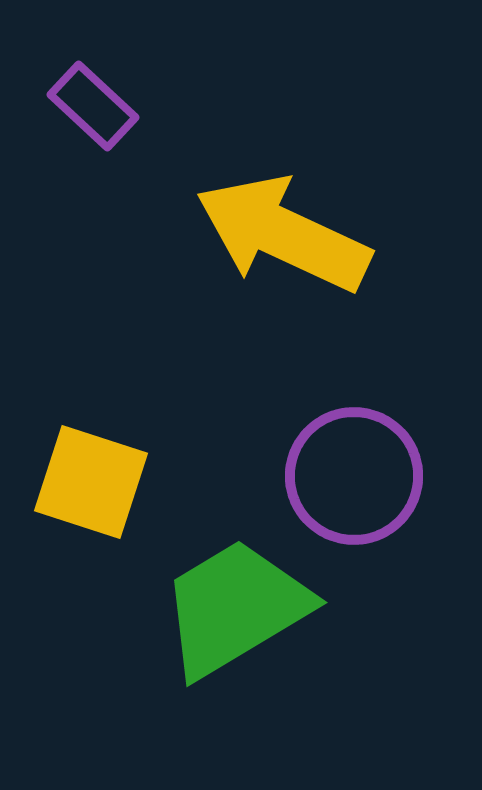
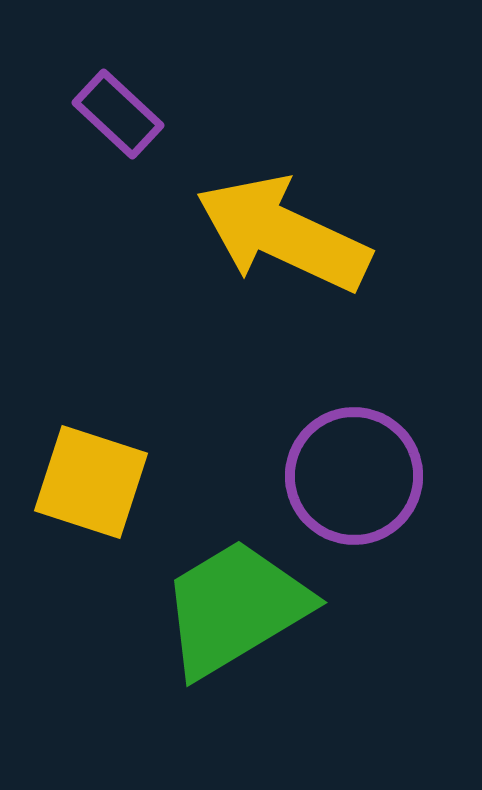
purple rectangle: moved 25 px right, 8 px down
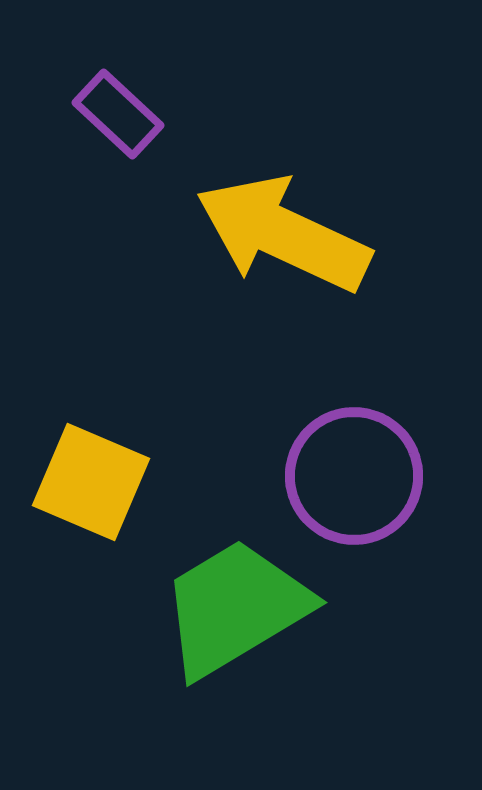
yellow square: rotated 5 degrees clockwise
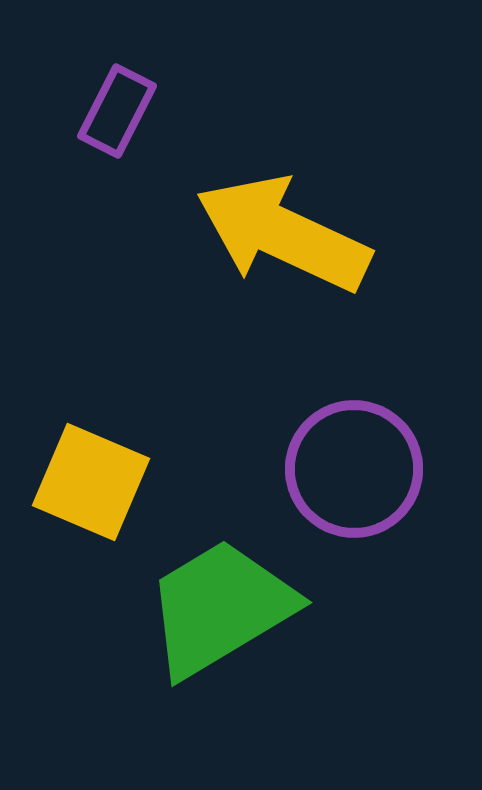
purple rectangle: moved 1 px left, 3 px up; rotated 74 degrees clockwise
purple circle: moved 7 px up
green trapezoid: moved 15 px left
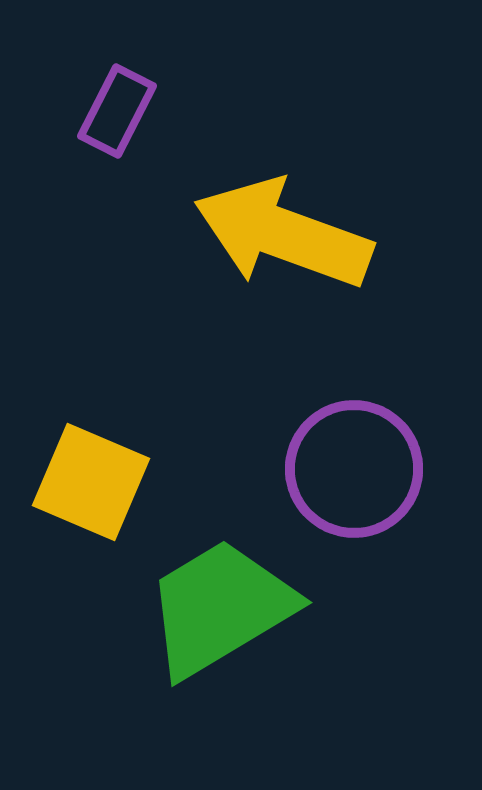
yellow arrow: rotated 5 degrees counterclockwise
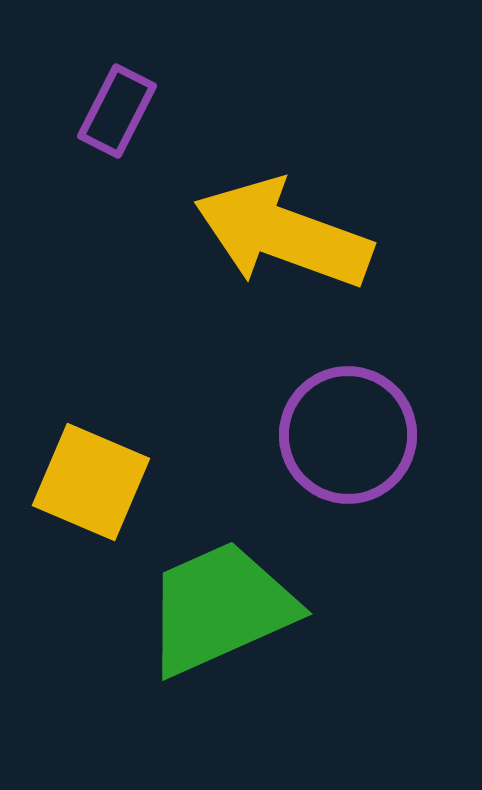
purple circle: moved 6 px left, 34 px up
green trapezoid: rotated 7 degrees clockwise
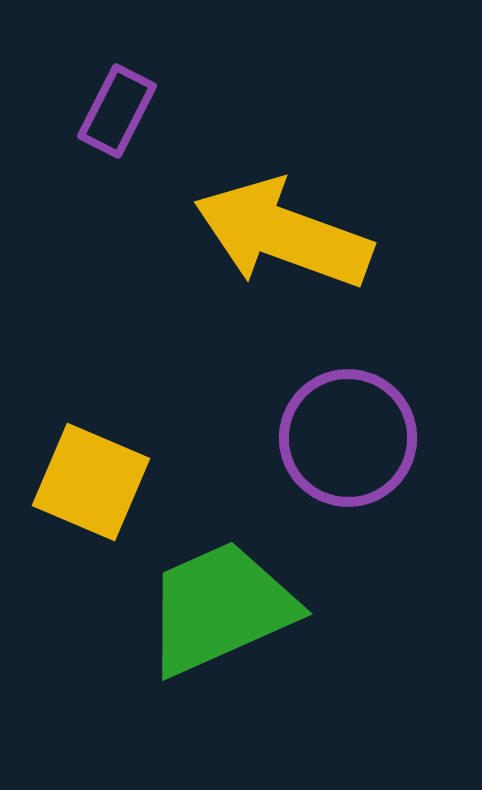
purple circle: moved 3 px down
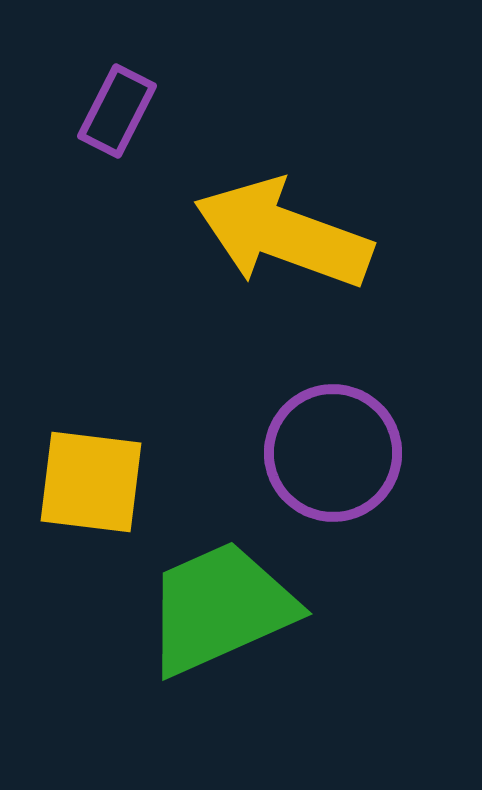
purple circle: moved 15 px left, 15 px down
yellow square: rotated 16 degrees counterclockwise
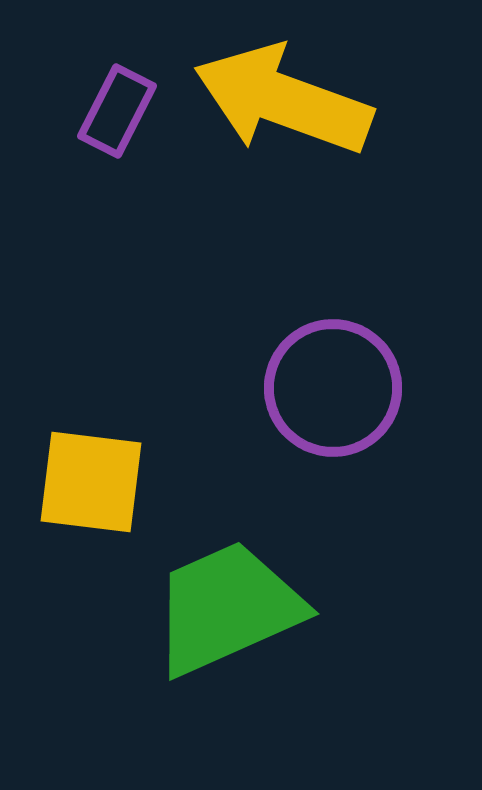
yellow arrow: moved 134 px up
purple circle: moved 65 px up
green trapezoid: moved 7 px right
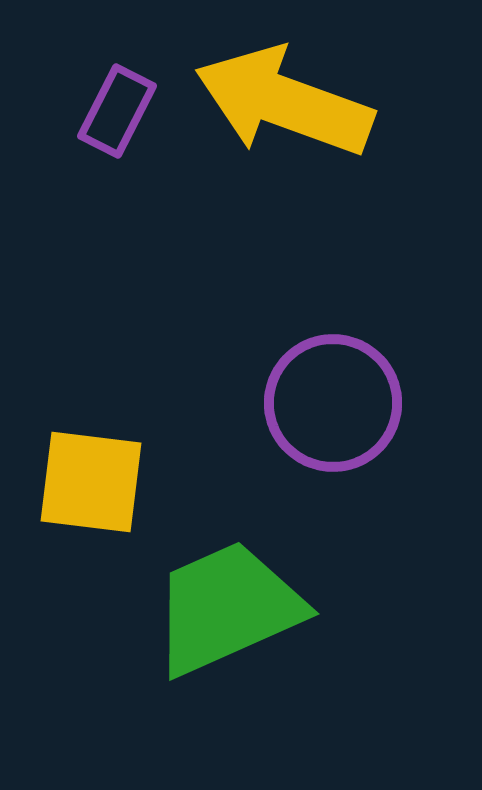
yellow arrow: moved 1 px right, 2 px down
purple circle: moved 15 px down
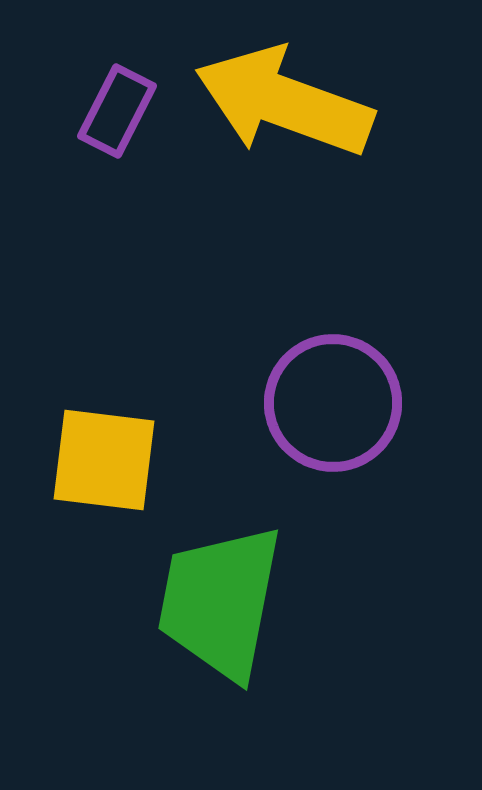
yellow square: moved 13 px right, 22 px up
green trapezoid: moved 7 px left, 6 px up; rotated 55 degrees counterclockwise
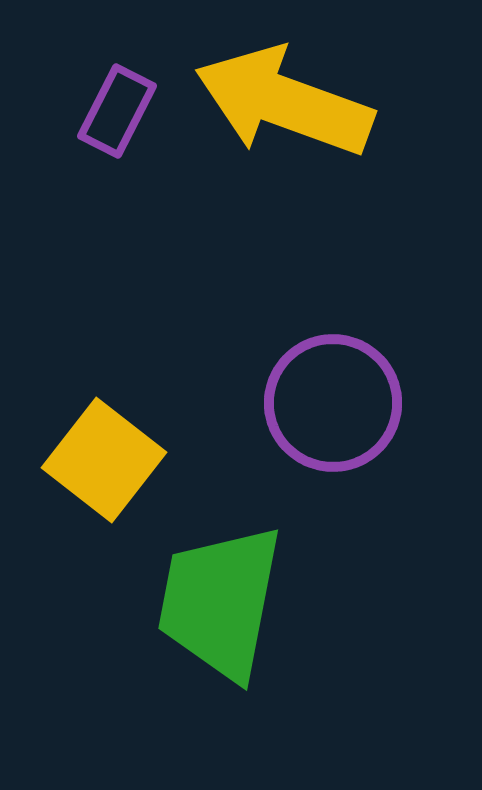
yellow square: rotated 31 degrees clockwise
